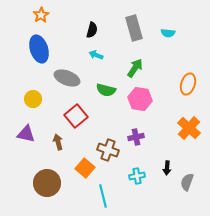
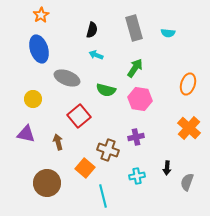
red square: moved 3 px right
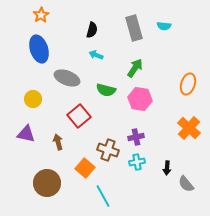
cyan semicircle: moved 4 px left, 7 px up
cyan cross: moved 14 px up
gray semicircle: moved 1 px left, 2 px down; rotated 60 degrees counterclockwise
cyan line: rotated 15 degrees counterclockwise
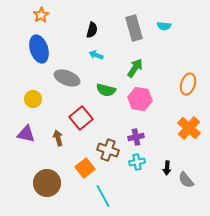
red square: moved 2 px right, 2 px down
brown arrow: moved 4 px up
orange square: rotated 12 degrees clockwise
gray semicircle: moved 4 px up
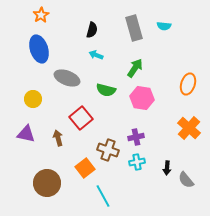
pink hexagon: moved 2 px right, 1 px up
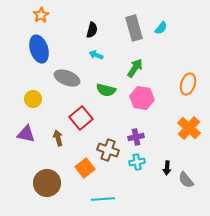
cyan semicircle: moved 3 px left, 2 px down; rotated 56 degrees counterclockwise
cyan line: moved 3 px down; rotated 65 degrees counterclockwise
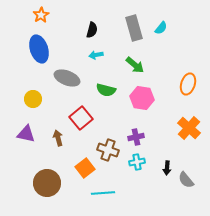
cyan arrow: rotated 32 degrees counterclockwise
green arrow: moved 3 px up; rotated 96 degrees clockwise
cyan line: moved 6 px up
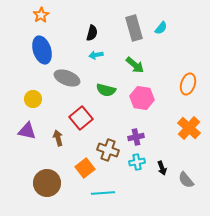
black semicircle: moved 3 px down
blue ellipse: moved 3 px right, 1 px down
purple triangle: moved 1 px right, 3 px up
black arrow: moved 5 px left; rotated 24 degrees counterclockwise
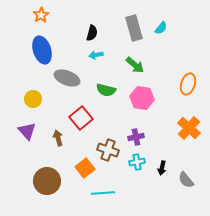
purple triangle: rotated 36 degrees clockwise
black arrow: rotated 32 degrees clockwise
brown circle: moved 2 px up
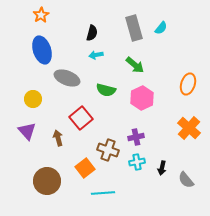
pink hexagon: rotated 25 degrees clockwise
